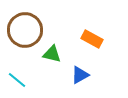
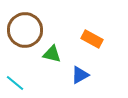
cyan line: moved 2 px left, 3 px down
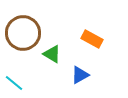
brown circle: moved 2 px left, 3 px down
green triangle: rotated 18 degrees clockwise
cyan line: moved 1 px left
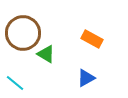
green triangle: moved 6 px left
blue triangle: moved 6 px right, 3 px down
cyan line: moved 1 px right
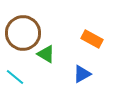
blue triangle: moved 4 px left, 4 px up
cyan line: moved 6 px up
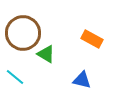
blue triangle: moved 6 px down; rotated 42 degrees clockwise
